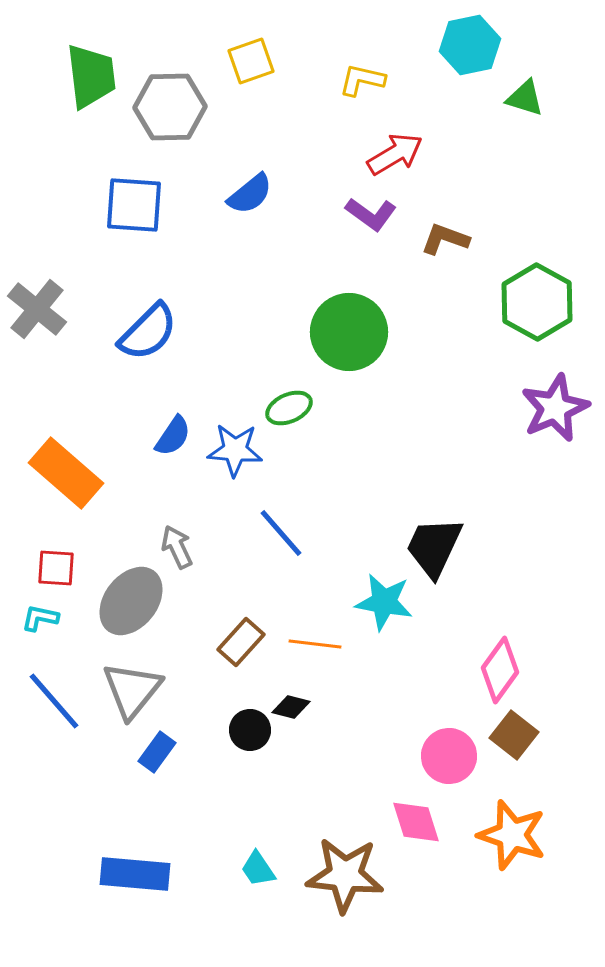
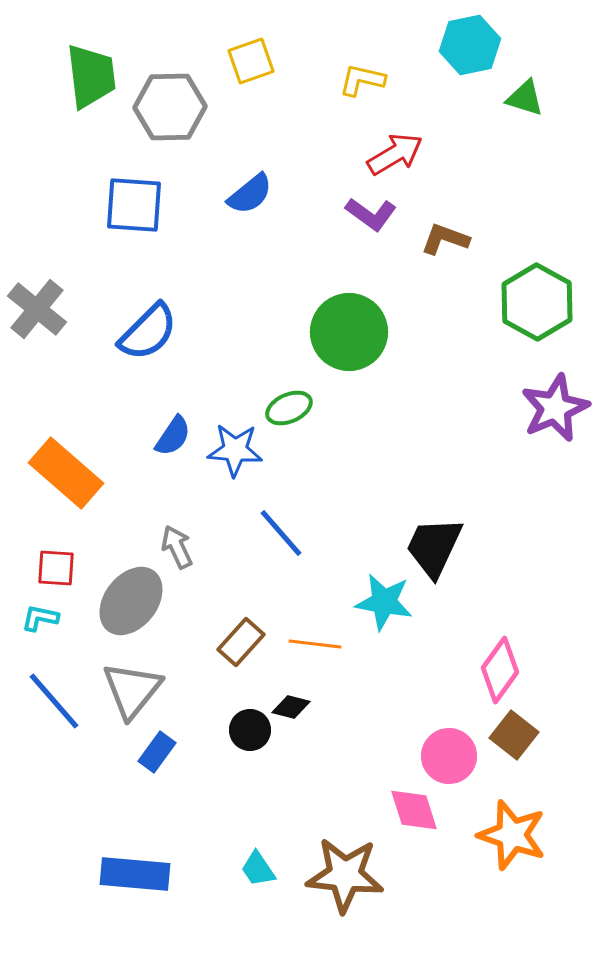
pink diamond at (416, 822): moved 2 px left, 12 px up
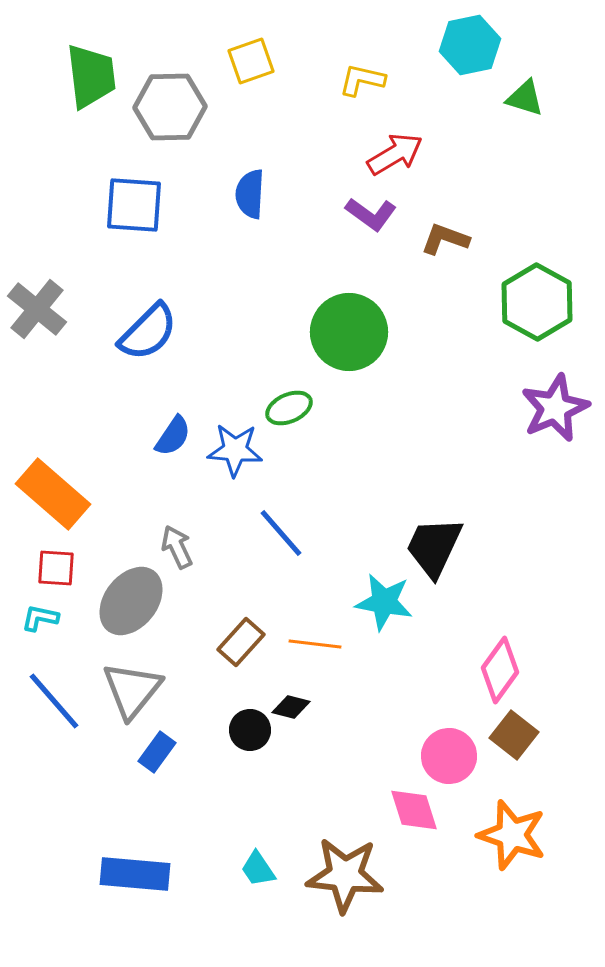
blue semicircle at (250, 194): rotated 132 degrees clockwise
orange rectangle at (66, 473): moved 13 px left, 21 px down
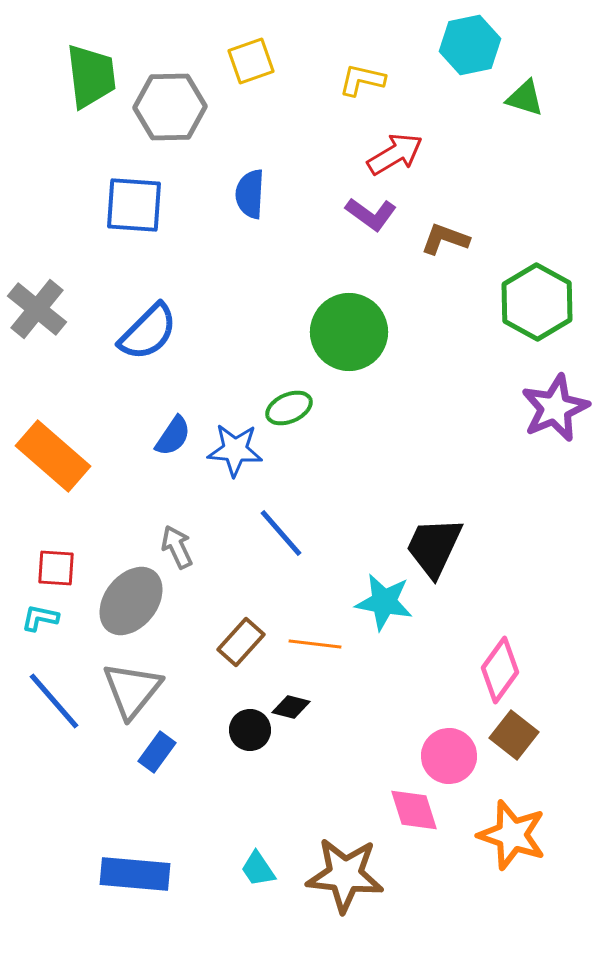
orange rectangle at (53, 494): moved 38 px up
